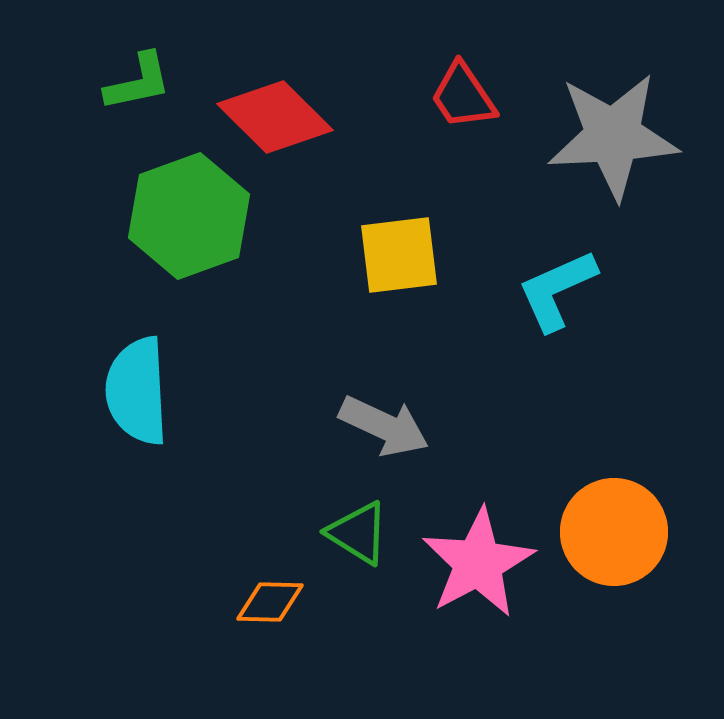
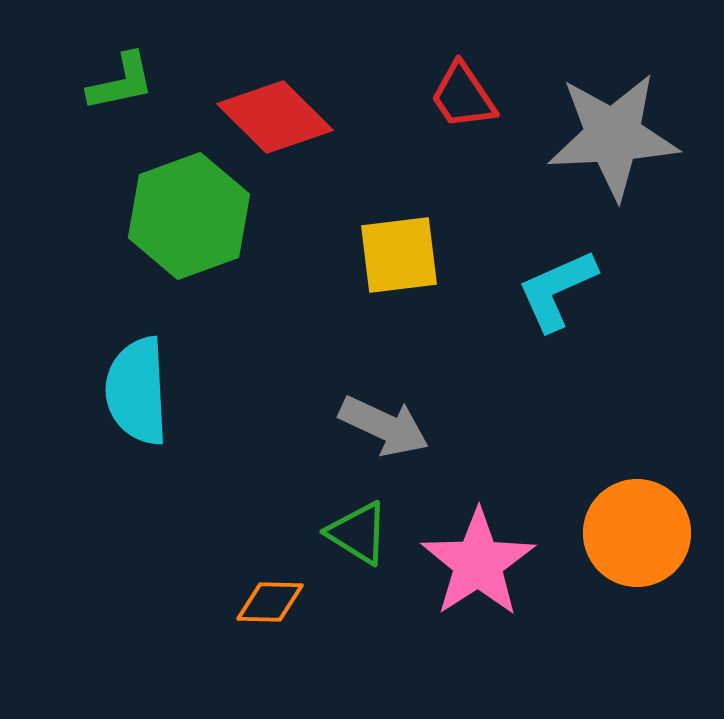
green L-shape: moved 17 px left
orange circle: moved 23 px right, 1 px down
pink star: rotated 5 degrees counterclockwise
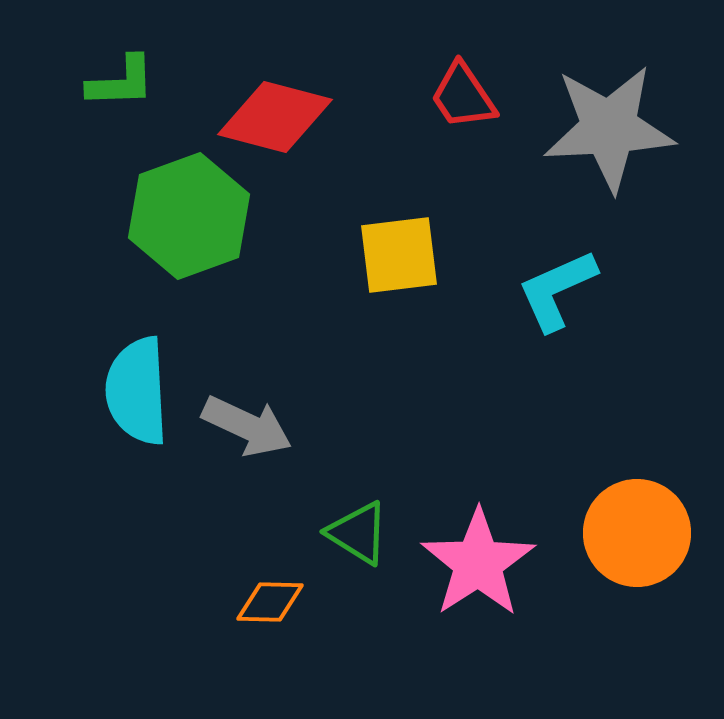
green L-shape: rotated 10 degrees clockwise
red diamond: rotated 30 degrees counterclockwise
gray star: moved 4 px left, 8 px up
gray arrow: moved 137 px left
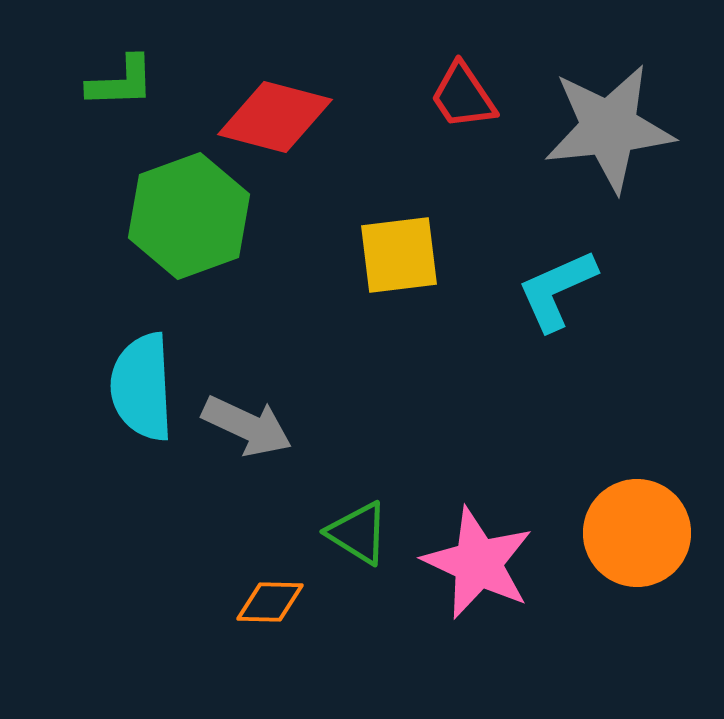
gray star: rotated 3 degrees counterclockwise
cyan semicircle: moved 5 px right, 4 px up
pink star: rotated 14 degrees counterclockwise
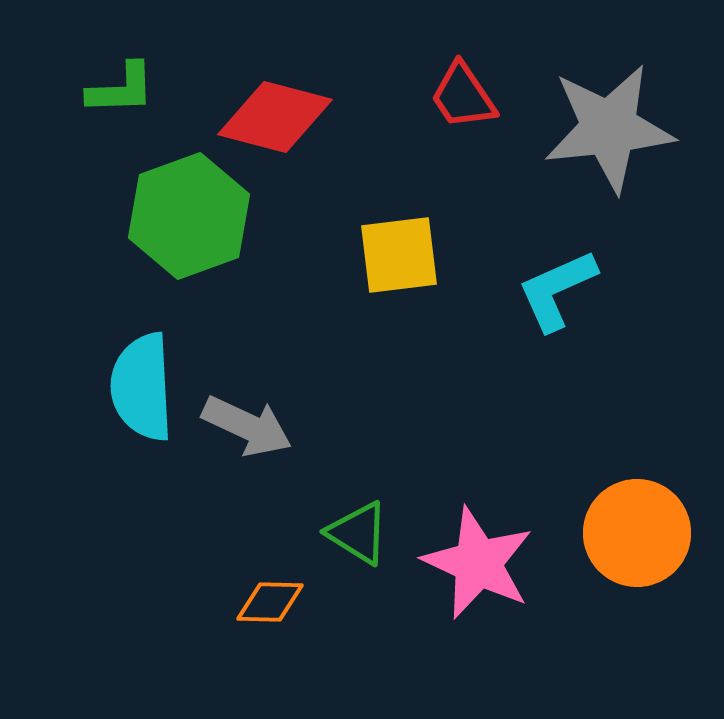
green L-shape: moved 7 px down
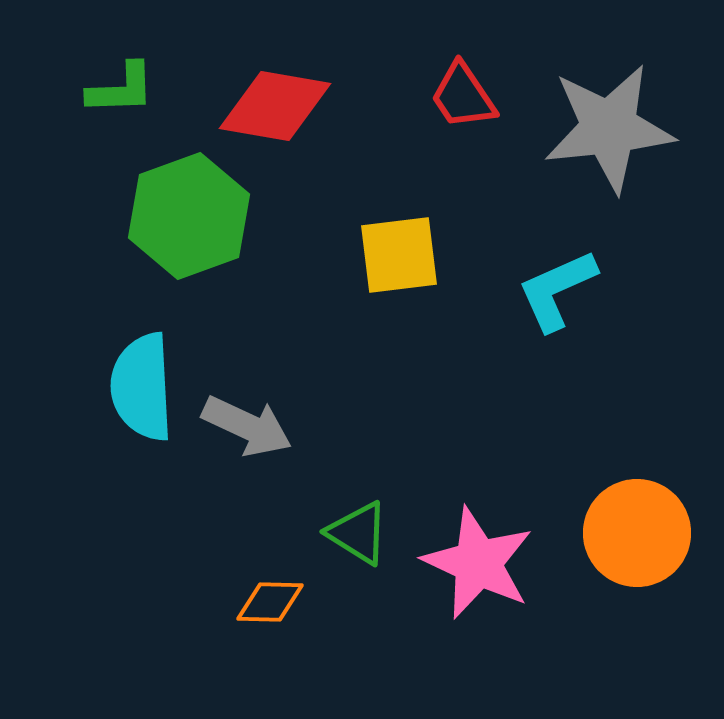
red diamond: moved 11 px up; rotated 5 degrees counterclockwise
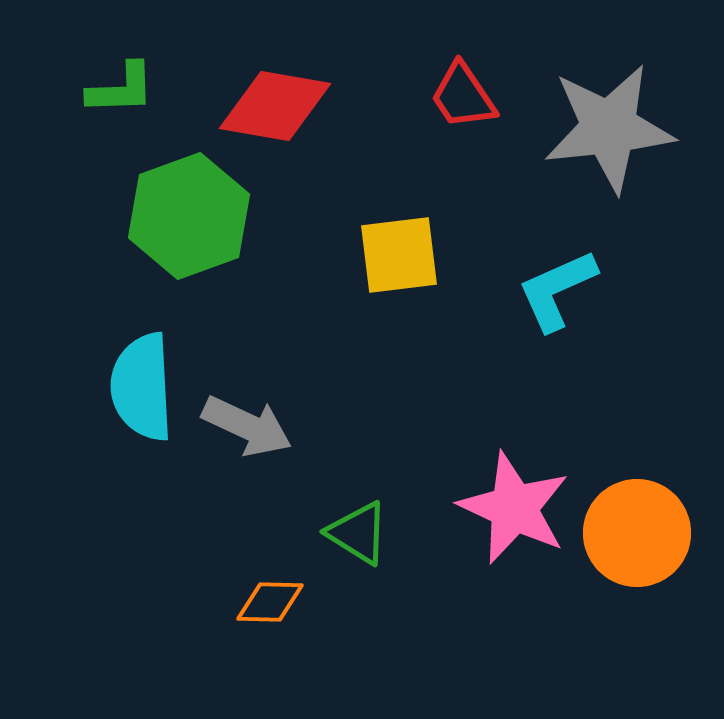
pink star: moved 36 px right, 55 px up
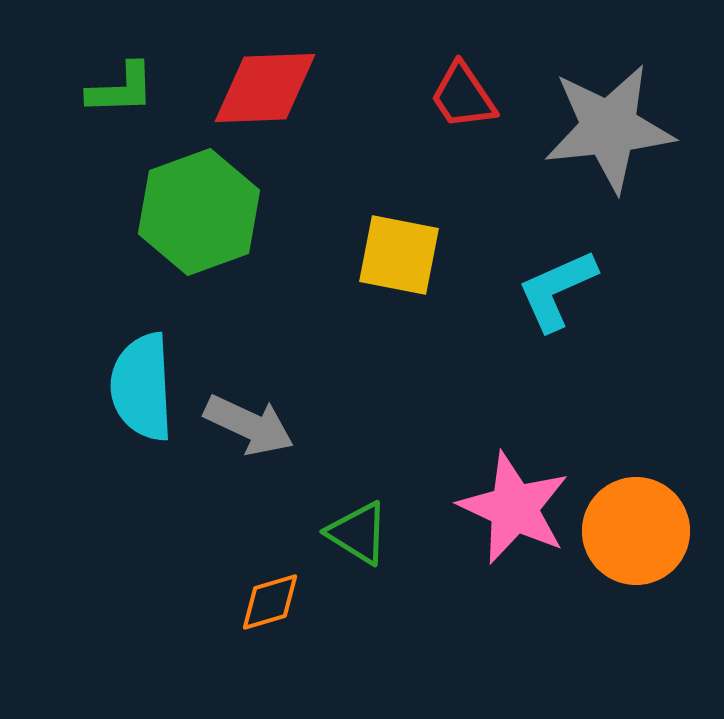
red diamond: moved 10 px left, 18 px up; rotated 12 degrees counterclockwise
green hexagon: moved 10 px right, 4 px up
yellow square: rotated 18 degrees clockwise
gray arrow: moved 2 px right, 1 px up
orange circle: moved 1 px left, 2 px up
orange diamond: rotated 18 degrees counterclockwise
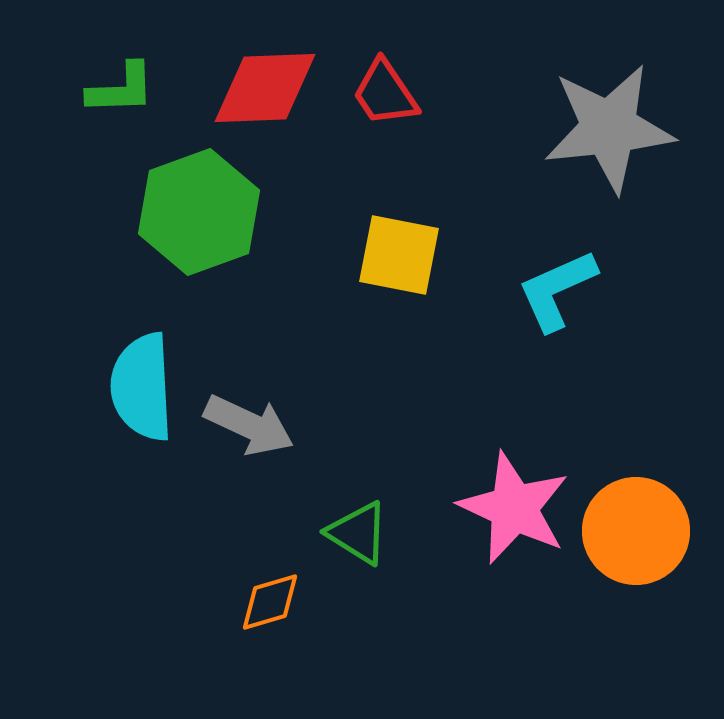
red trapezoid: moved 78 px left, 3 px up
